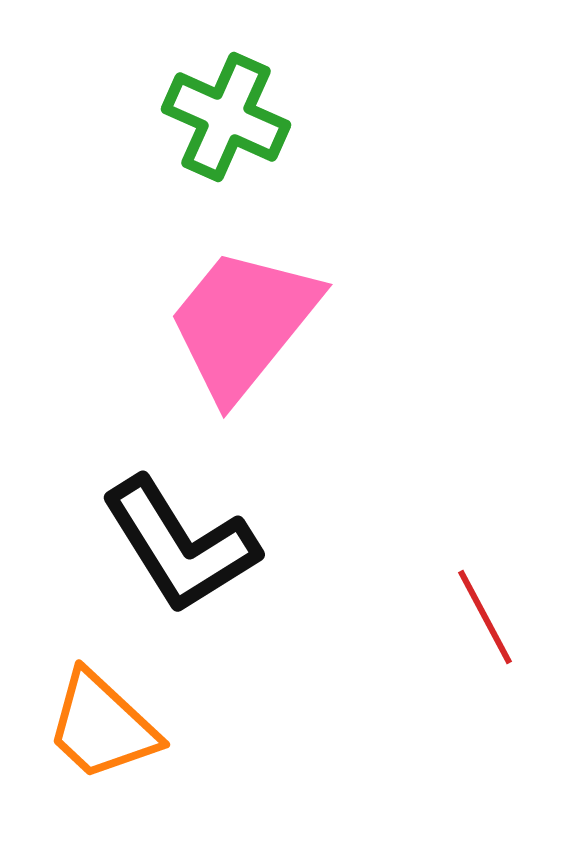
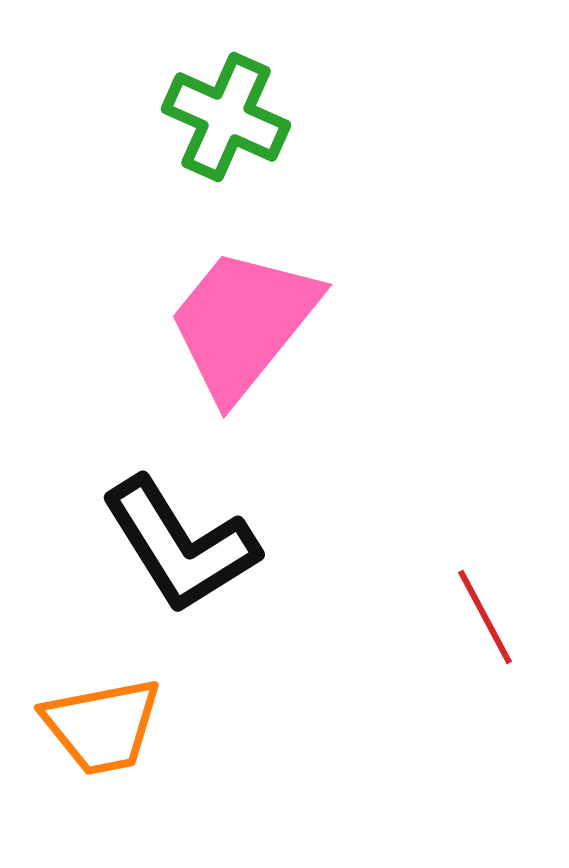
orange trapezoid: rotated 54 degrees counterclockwise
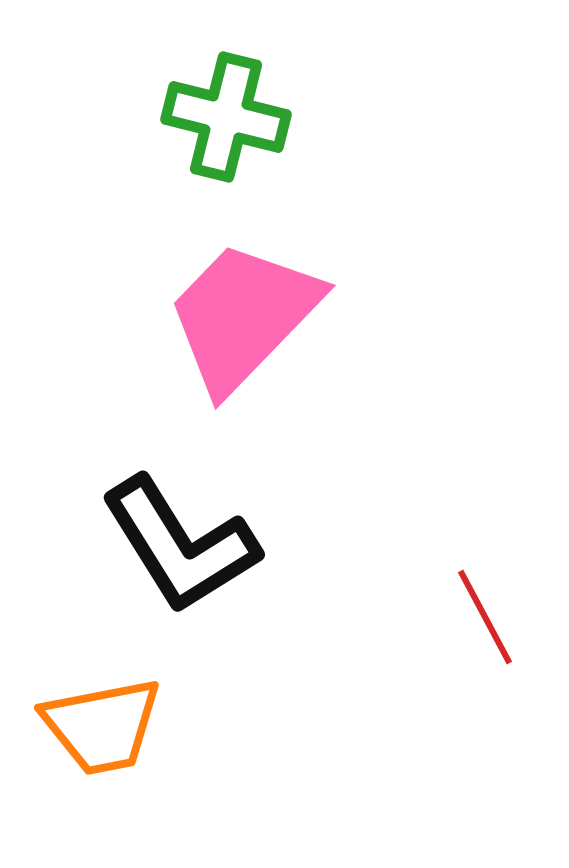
green cross: rotated 10 degrees counterclockwise
pink trapezoid: moved 7 px up; rotated 5 degrees clockwise
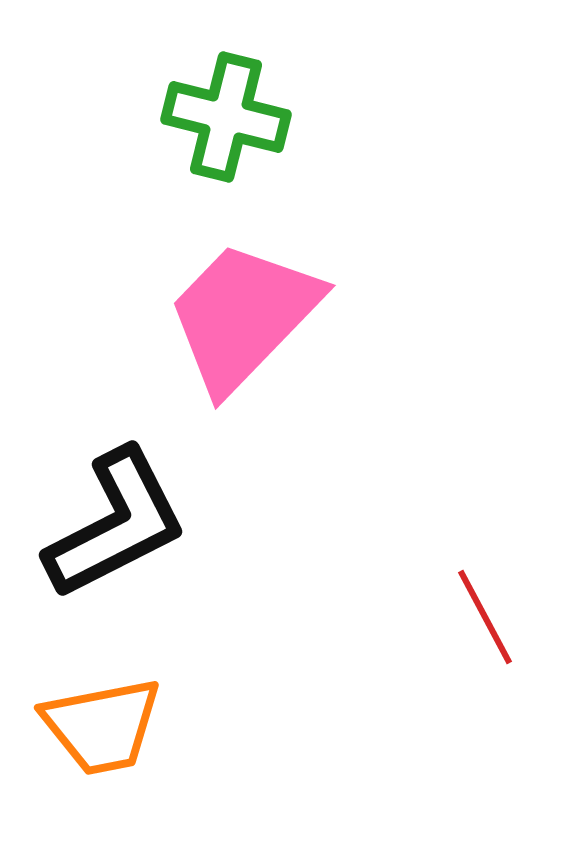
black L-shape: moved 64 px left, 21 px up; rotated 85 degrees counterclockwise
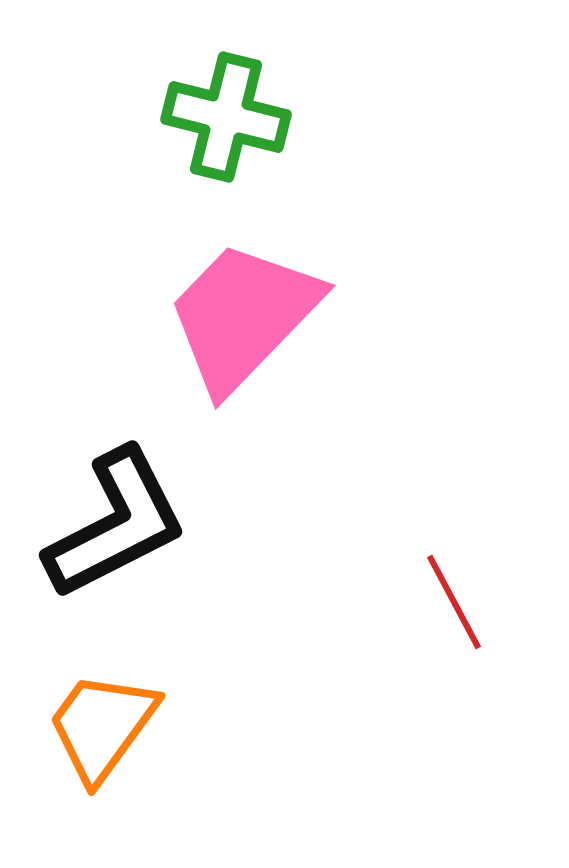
red line: moved 31 px left, 15 px up
orange trapezoid: rotated 137 degrees clockwise
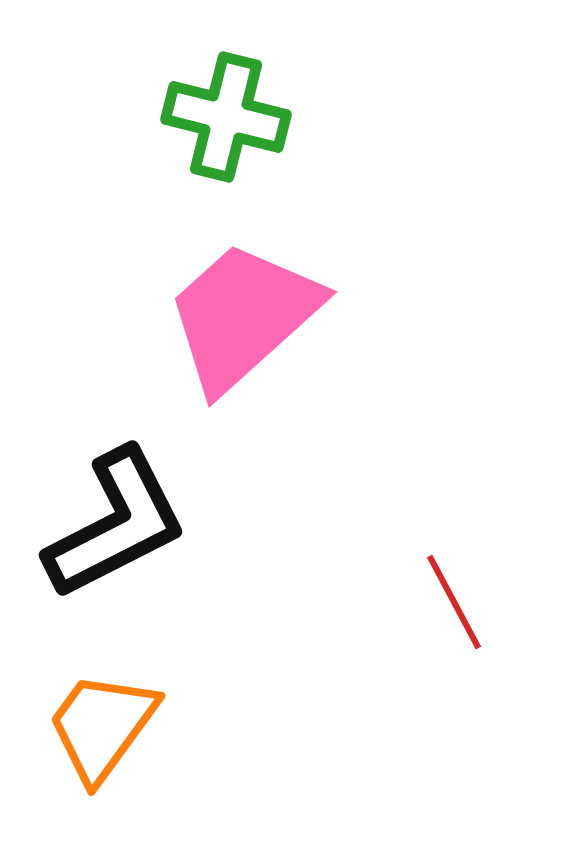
pink trapezoid: rotated 4 degrees clockwise
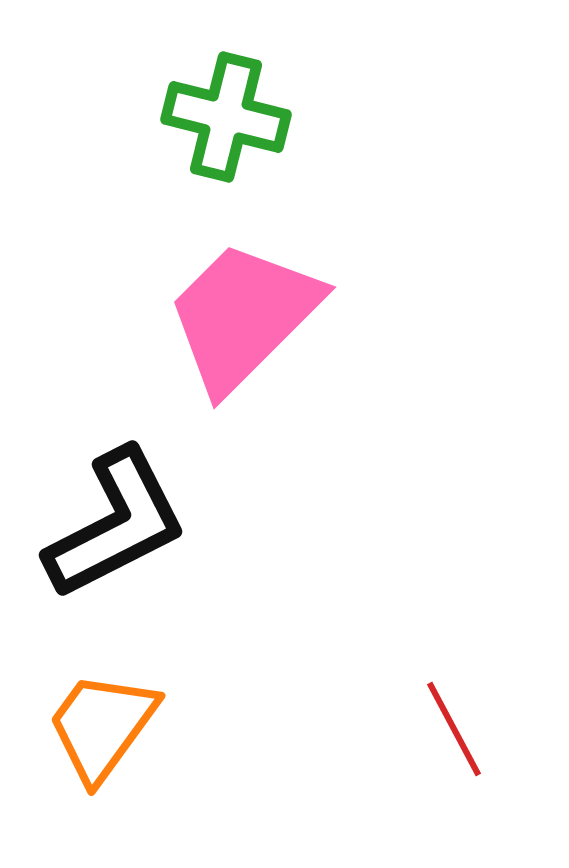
pink trapezoid: rotated 3 degrees counterclockwise
red line: moved 127 px down
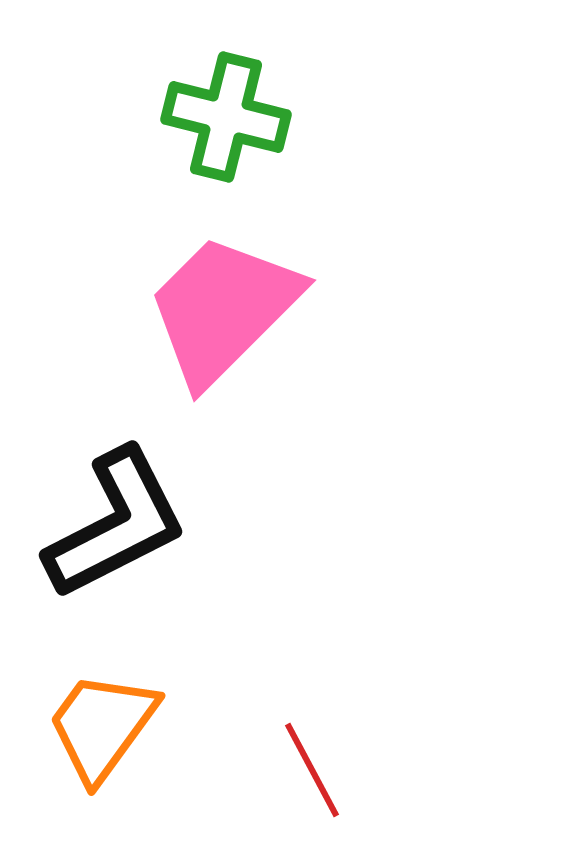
pink trapezoid: moved 20 px left, 7 px up
red line: moved 142 px left, 41 px down
